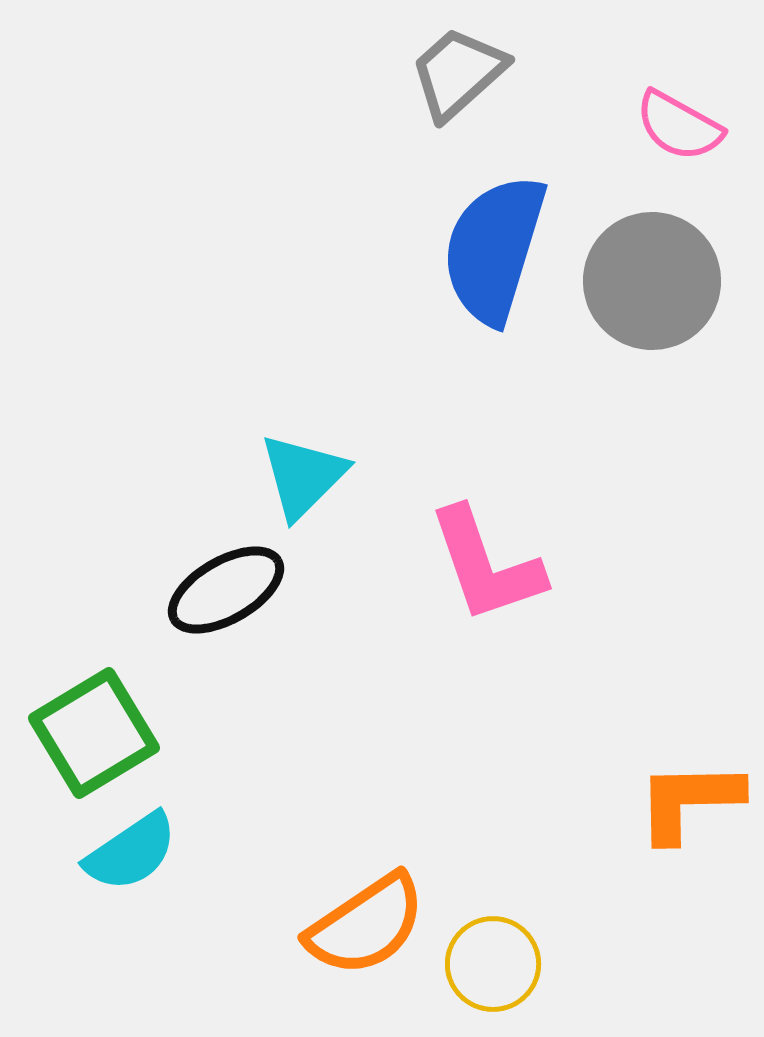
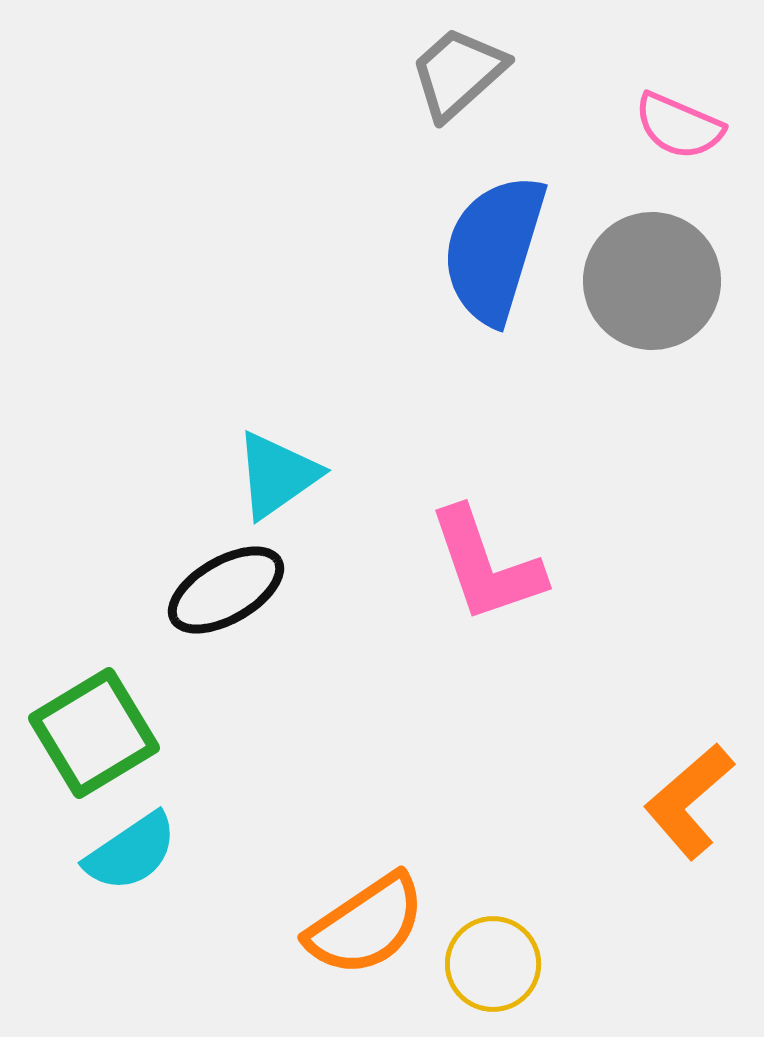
pink semicircle: rotated 6 degrees counterclockwise
cyan triangle: moved 26 px left, 1 px up; rotated 10 degrees clockwise
orange L-shape: rotated 40 degrees counterclockwise
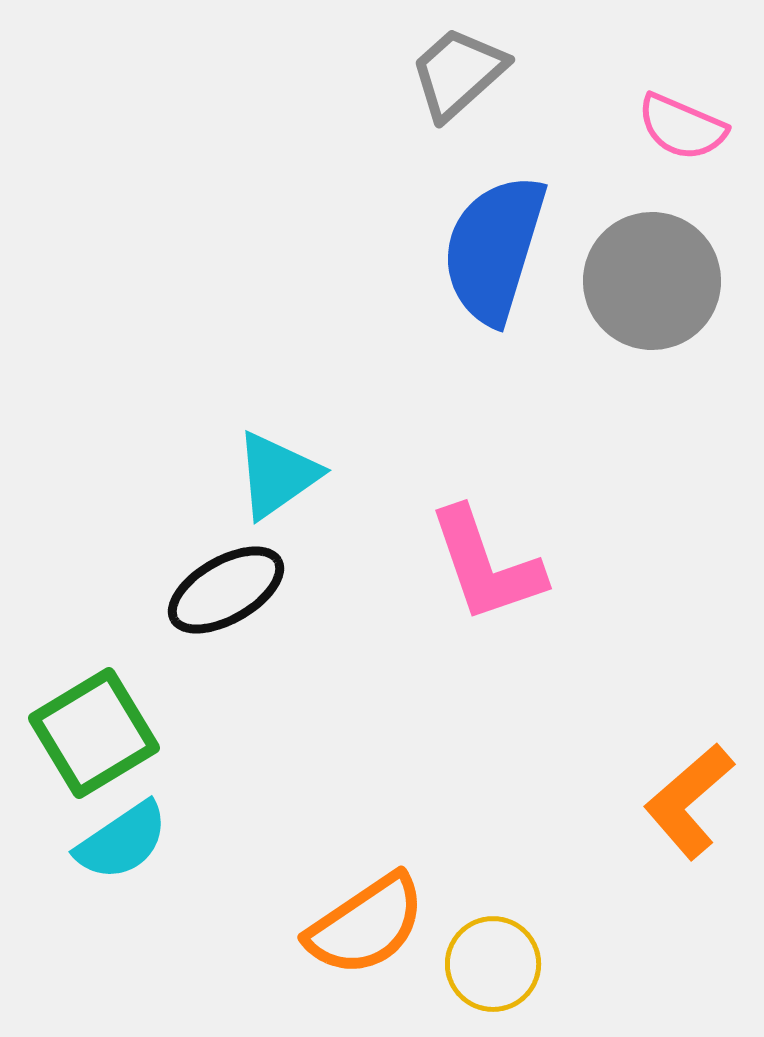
pink semicircle: moved 3 px right, 1 px down
cyan semicircle: moved 9 px left, 11 px up
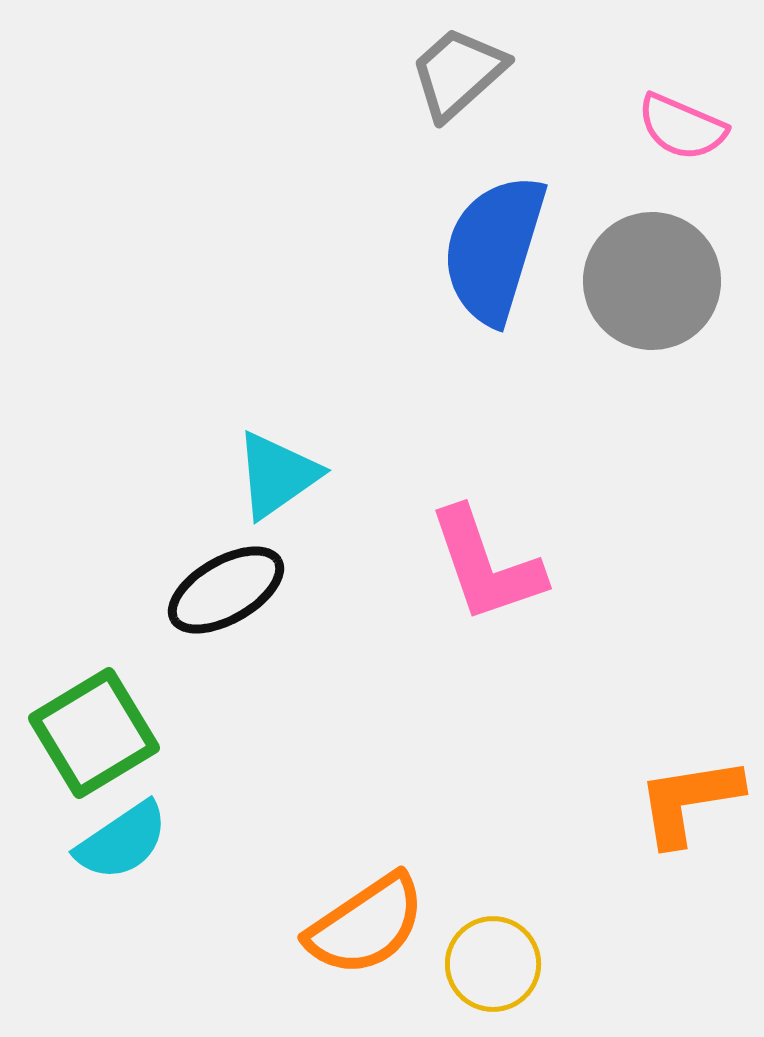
orange L-shape: rotated 32 degrees clockwise
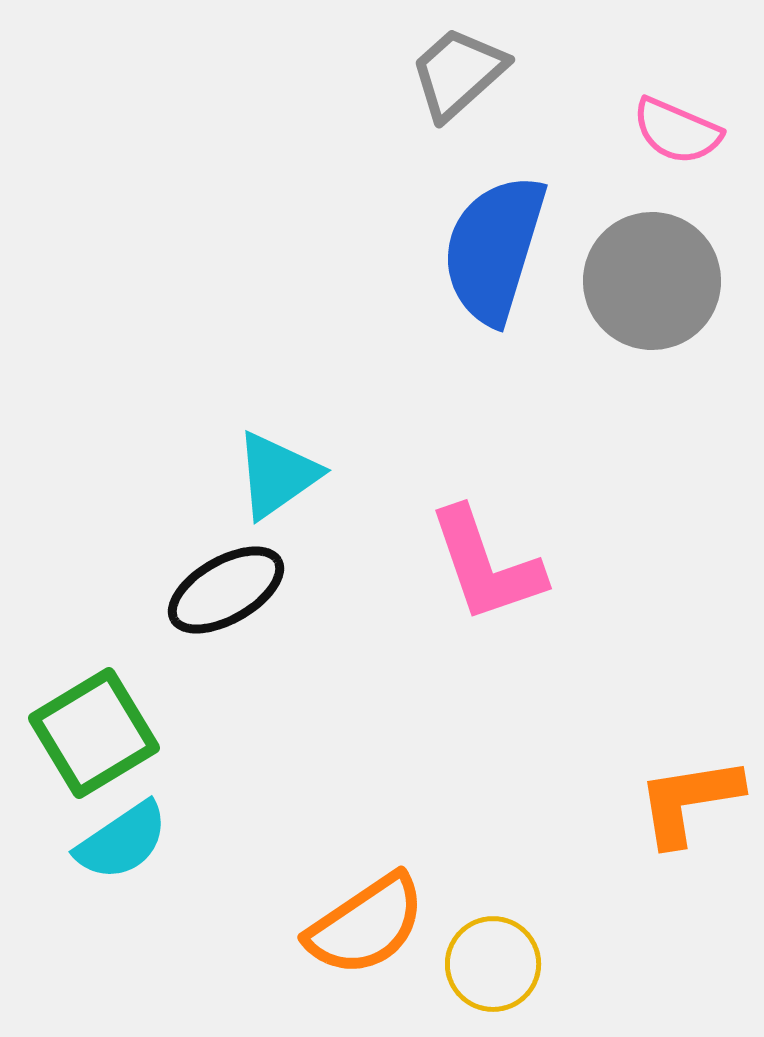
pink semicircle: moved 5 px left, 4 px down
